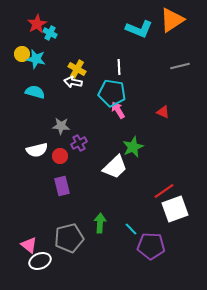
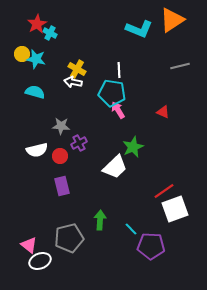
white line: moved 3 px down
green arrow: moved 3 px up
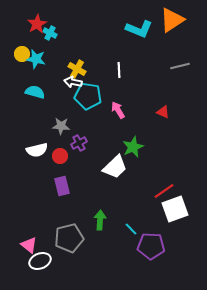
cyan pentagon: moved 24 px left, 3 px down
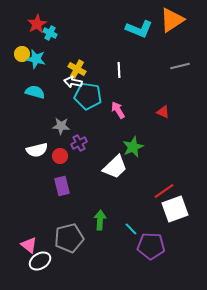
white ellipse: rotated 10 degrees counterclockwise
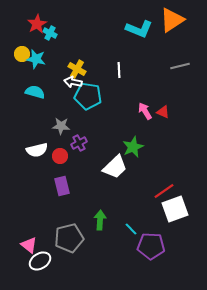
pink arrow: moved 27 px right, 1 px down
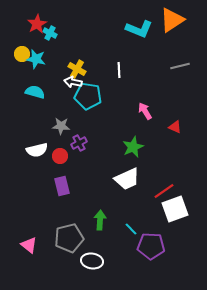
red triangle: moved 12 px right, 15 px down
white trapezoid: moved 12 px right, 12 px down; rotated 20 degrees clockwise
white ellipse: moved 52 px right; rotated 40 degrees clockwise
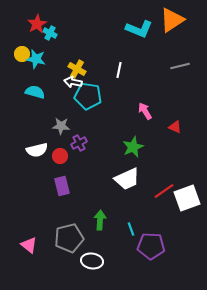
white line: rotated 14 degrees clockwise
white square: moved 12 px right, 11 px up
cyan line: rotated 24 degrees clockwise
